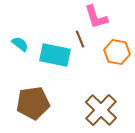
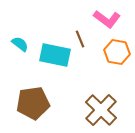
pink L-shape: moved 11 px right, 2 px down; rotated 36 degrees counterclockwise
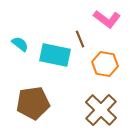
orange hexagon: moved 12 px left, 12 px down
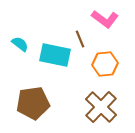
pink L-shape: moved 2 px left
orange hexagon: rotated 15 degrees counterclockwise
brown cross: moved 3 px up
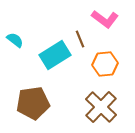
cyan semicircle: moved 5 px left, 4 px up
cyan rectangle: rotated 44 degrees counterclockwise
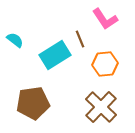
pink L-shape: rotated 20 degrees clockwise
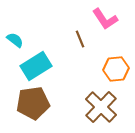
cyan rectangle: moved 19 px left, 11 px down
orange hexagon: moved 11 px right, 5 px down
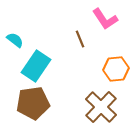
cyan rectangle: rotated 24 degrees counterclockwise
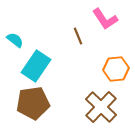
brown line: moved 2 px left, 3 px up
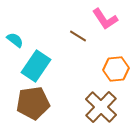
brown line: rotated 36 degrees counterclockwise
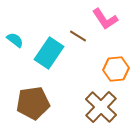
cyan rectangle: moved 13 px right, 13 px up
